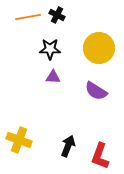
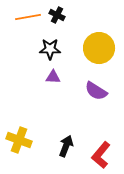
black arrow: moved 2 px left
red L-shape: moved 1 px right, 1 px up; rotated 20 degrees clockwise
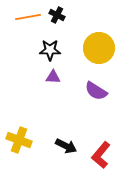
black star: moved 1 px down
black arrow: rotated 95 degrees clockwise
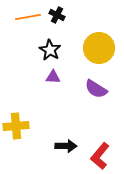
black star: rotated 30 degrees clockwise
purple semicircle: moved 2 px up
yellow cross: moved 3 px left, 14 px up; rotated 25 degrees counterclockwise
black arrow: rotated 25 degrees counterclockwise
red L-shape: moved 1 px left, 1 px down
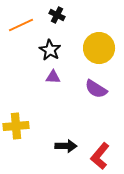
orange line: moved 7 px left, 8 px down; rotated 15 degrees counterclockwise
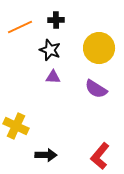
black cross: moved 1 px left, 5 px down; rotated 28 degrees counterclockwise
orange line: moved 1 px left, 2 px down
black star: rotated 10 degrees counterclockwise
yellow cross: rotated 30 degrees clockwise
black arrow: moved 20 px left, 9 px down
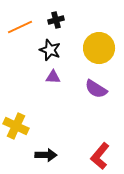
black cross: rotated 14 degrees counterclockwise
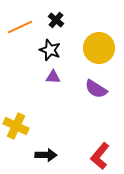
black cross: rotated 35 degrees counterclockwise
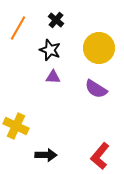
orange line: moved 2 px left, 1 px down; rotated 35 degrees counterclockwise
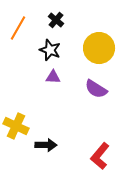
black arrow: moved 10 px up
